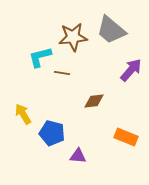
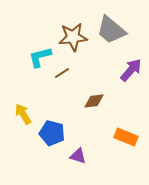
brown line: rotated 42 degrees counterclockwise
purple triangle: rotated 12 degrees clockwise
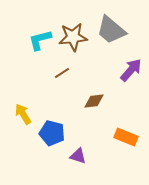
cyan L-shape: moved 17 px up
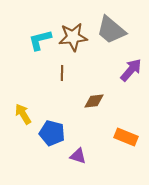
brown line: rotated 56 degrees counterclockwise
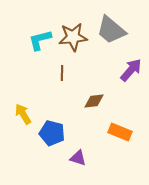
orange rectangle: moved 6 px left, 5 px up
purple triangle: moved 2 px down
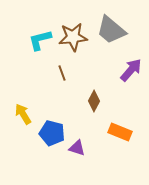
brown line: rotated 21 degrees counterclockwise
brown diamond: rotated 55 degrees counterclockwise
purple triangle: moved 1 px left, 10 px up
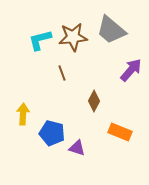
yellow arrow: rotated 35 degrees clockwise
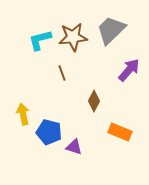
gray trapezoid: rotated 96 degrees clockwise
purple arrow: moved 2 px left
yellow arrow: rotated 15 degrees counterclockwise
blue pentagon: moved 3 px left, 1 px up
purple triangle: moved 3 px left, 1 px up
